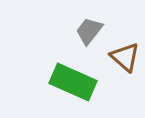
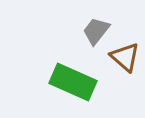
gray trapezoid: moved 7 px right
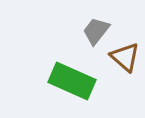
green rectangle: moved 1 px left, 1 px up
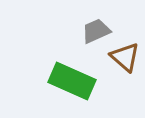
gray trapezoid: rotated 28 degrees clockwise
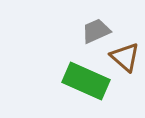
green rectangle: moved 14 px right
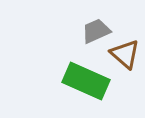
brown triangle: moved 3 px up
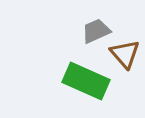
brown triangle: rotated 8 degrees clockwise
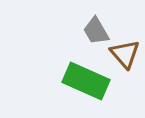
gray trapezoid: rotated 96 degrees counterclockwise
